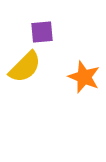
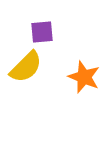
yellow semicircle: moved 1 px right
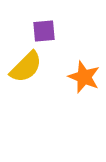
purple square: moved 2 px right, 1 px up
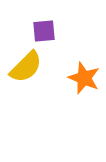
orange star: moved 1 px down
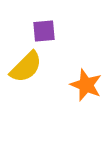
orange star: moved 2 px right, 7 px down
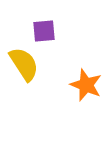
yellow semicircle: moved 2 px left, 3 px up; rotated 78 degrees counterclockwise
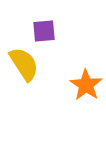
orange star: rotated 12 degrees clockwise
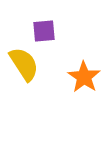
orange star: moved 2 px left, 8 px up
